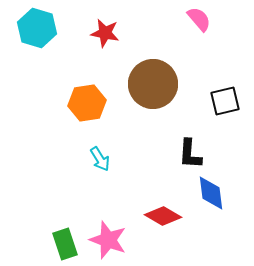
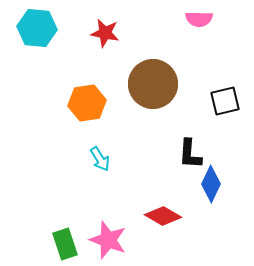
pink semicircle: rotated 132 degrees clockwise
cyan hexagon: rotated 12 degrees counterclockwise
blue diamond: moved 9 px up; rotated 33 degrees clockwise
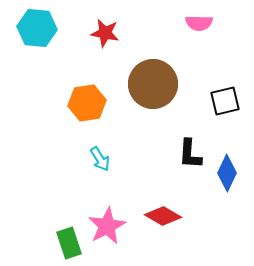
pink semicircle: moved 4 px down
blue diamond: moved 16 px right, 11 px up
pink star: moved 1 px left, 14 px up; rotated 24 degrees clockwise
green rectangle: moved 4 px right, 1 px up
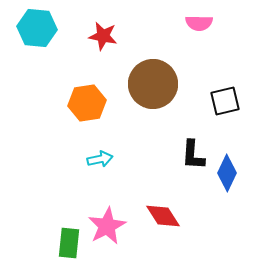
red star: moved 2 px left, 3 px down
black L-shape: moved 3 px right, 1 px down
cyan arrow: rotated 70 degrees counterclockwise
red diamond: rotated 27 degrees clockwise
green rectangle: rotated 24 degrees clockwise
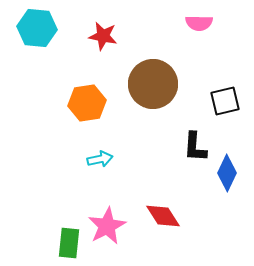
black L-shape: moved 2 px right, 8 px up
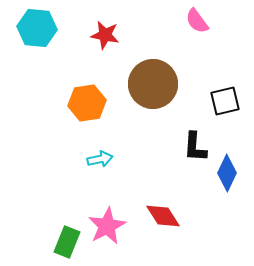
pink semicircle: moved 2 px left, 2 px up; rotated 52 degrees clockwise
red star: moved 2 px right, 1 px up
green rectangle: moved 2 px left, 1 px up; rotated 16 degrees clockwise
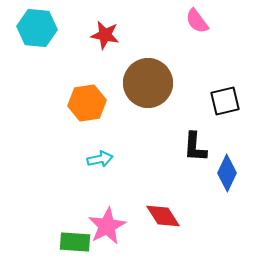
brown circle: moved 5 px left, 1 px up
green rectangle: moved 8 px right; rotated 72 degrees clockwise
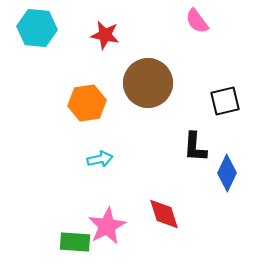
red diamond: moved 1 px right, 2 px up; rotated 15 degrees clockwise
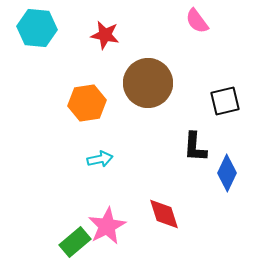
green rectangle: rotated 44 degrees counterclockwise
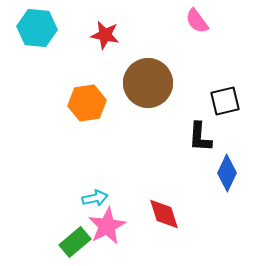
black L-shape: moved 5 px right, 10 px up
cyan arrow: moved 5 px left, 39 px down
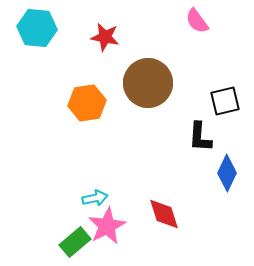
red star: moved 2 px down
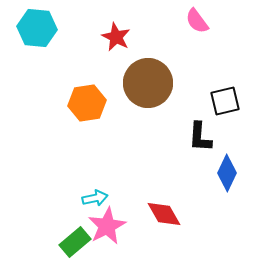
red star: moved 11 px right; rotated 16 degrees clockwise
red diamond: rotated 12 degrees counterclockwise
